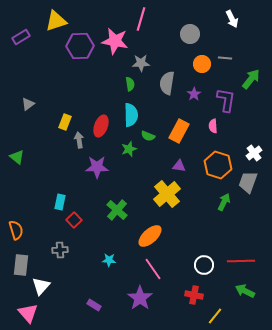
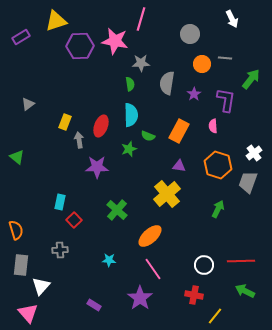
green arrow at (224, 202): moved 6 px left, 7 px down
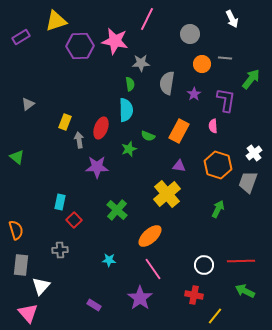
pink line at (141, 19): moved 6 px right; rotated 10 degrees clockwise
cyan semicircle at (131, 115): moved 5 px left, 5 px up
red ellipse at (101, 126): moved 2 px down
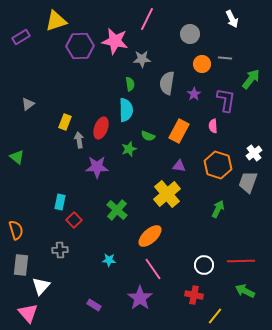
gray star at (141, 63): moved 1 px right, 4 px up
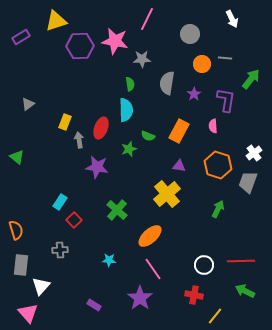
purple star at (97, 167): rotated 10 degrees clockwise
cyan rectangle at (60, 202): rotated 21 degrees clockwise
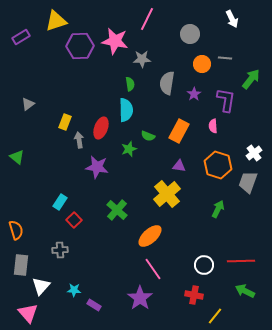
cyan star at (109, 260): moved 35 px left, 30 px down
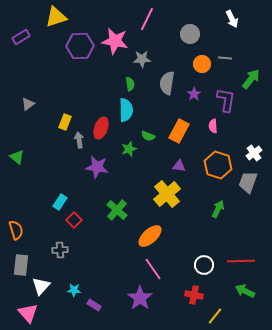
yellow triangle at (56, 21): moved 4 px up
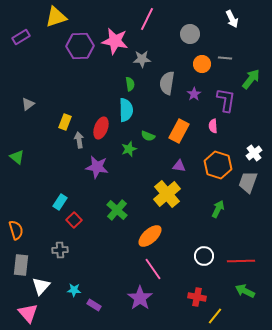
white circle at (204, 265): moved 9 px up
red cross at (194, 295): moved 3 px right, 2 px down
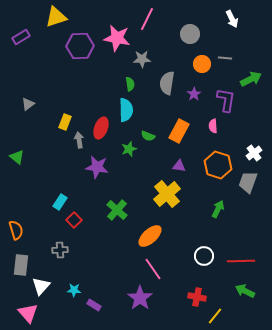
pink star at (115, 41): moved 2 px right, 3 px up
green arrow at (251, 79): rotated 25 degrees clockwise
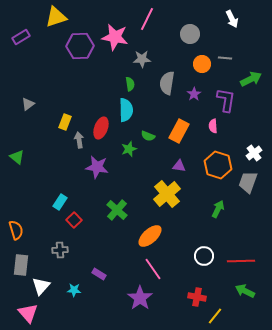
pink star at (117, 38): moved 2 px left, 1 px up
purple rectangle at (94, 305): moved 5 px right, 31 px up
